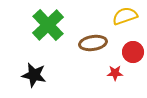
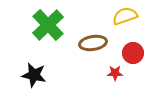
red circle: moved 1 px down
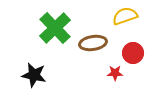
green cross: moved 7 px right, 3 px down
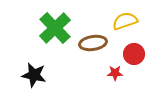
yellow semicircle: moved 5 px down
red circle: moved 1 px right, 1 px down
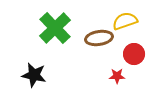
brown ellipse: moved 6 px right, 5 px up
red star: moved 2 px right, 3 px down
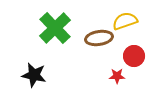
red circle: moved 2 px down
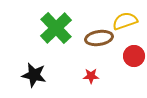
green cross: moved 1 px right
red star: moved 26 px left
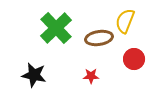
yellow semicircle: rotated 50 degrees counterclockwise
red circle: moved 3 px down
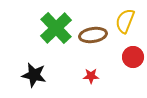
brown ellipse: moved 6 px left, 3 px up
red circle: moved 1 px left, 2 px up
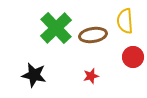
yellow semicircle: rotated 25 degrees counterclockwise
red star: rotated 14 degrees counterclockwise
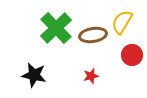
yellow semicircle: moved 3 px left, 1 px down; rotated 35 degrees clockwise
red circle: moved 1 px left, 2 px up
